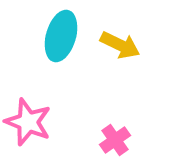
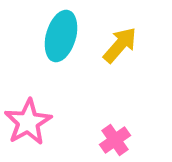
yellow arrow: rotated 75 degrees counterclockwise
pink star: rotated 21 degrees clockwise
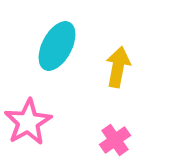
cyan ellipse: moved 4 px left, 10 px down; rotated 12 degrees clockwise
yellow arrow: moved 2 px left, 22 px down; rotated 30 degrees counterclockwise
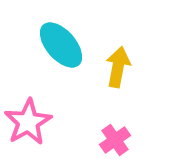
cyan ellipse: moved 4 px right, 1 px up; rotated 69 degrees counterclockwise
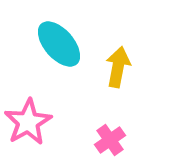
cyan ellipse: moved 2 px left, 1 px up
pink cross: moved 5 px left
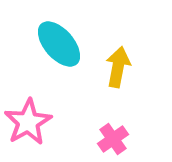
pink cross: moved 3 px right, 1 px up
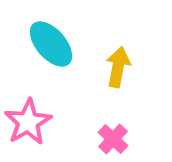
cyan ellipse: moved 8 px left
pink cross: rotated 12 degrees counterclockwise
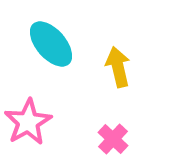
yellow arrow: rotated 24 degrees counterclockwise
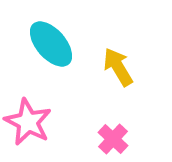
yellow arrow: rotated 18 degrees counterclockwise
pink star: rotated 15 degrees counterclockwise
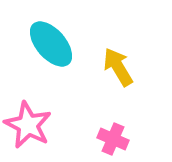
pink star: moved 3 px down
pink cross: rotated 20 degrees counterclockwise
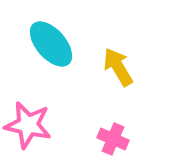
pink star: rotated 15 degrees counterclockwise
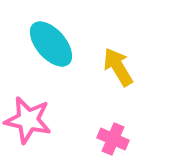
pink star: moved 5 px up
